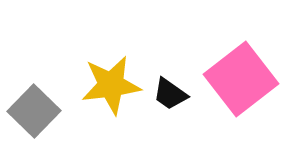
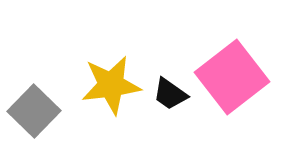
pink square: moved 9 px left, 2 px up
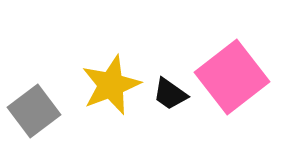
yellow star: rotated 14 degrees counterclockwise
gray square: rotated 9 degrees clockwise
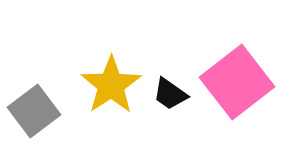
pink square: moved 5 px right, 5 px down
yellow star: rotated 12 degrees counterclockwise
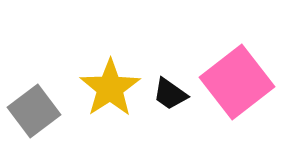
yellow star: moved 1 px left, 3 px down
